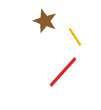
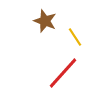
red line: moved 1 px down
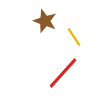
yellow line: moved 1 px left
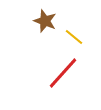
yellow line: rotated 18 degrees counterclockwise
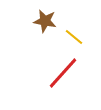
brown star: rotated 10 degrees counterclockwise
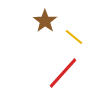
brown star: rotated 25 degrees clockwise
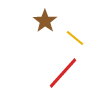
yellow line: moved 1 px right, 1 px down
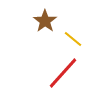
yellow line: moved 2 px left, 1 px down
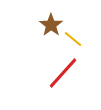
brown star: moved 6 px right, 4 px down
